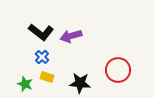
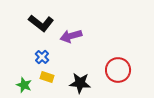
black L-shape: moved 9 px up
green star: moved 1 px left, 1 px down
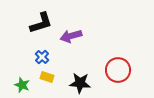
black L-shape: rotated 55 degrees counterclockwise
green star: moved 2 px left
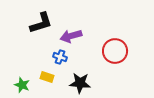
blue cross: moved 18 px right; rotated 24 degrees counterclockwise
red circle: moved 3 px left, 19 px up
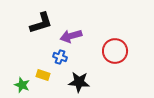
yellow rectangle: moved 4 px left, 2 px up
black star: moved 1 px left, 1 px up
